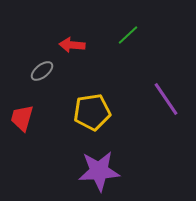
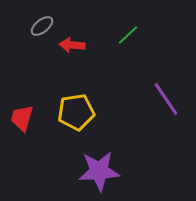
gray ellipse: moved 45 px up
yellow pentagon: moved 16 px left
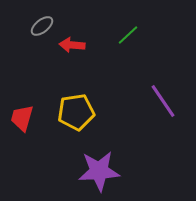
purple line: moved 3 px left, 2 px down
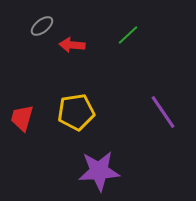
purple line: moved 11 px down
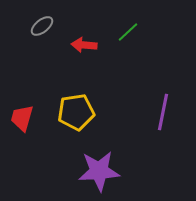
green line: moved 3 px up
red arrow: moved 12 px right
purple line: rotated 45 degrees clockwise
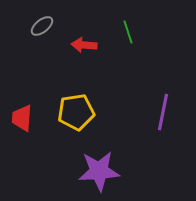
green line: rotated 65 degrees counterclockwise
red trapezoid: rotated 12 degrees counterclockwise
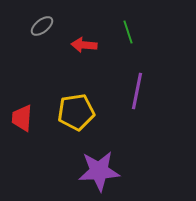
purple line: moved 26 px left, 21 px up
